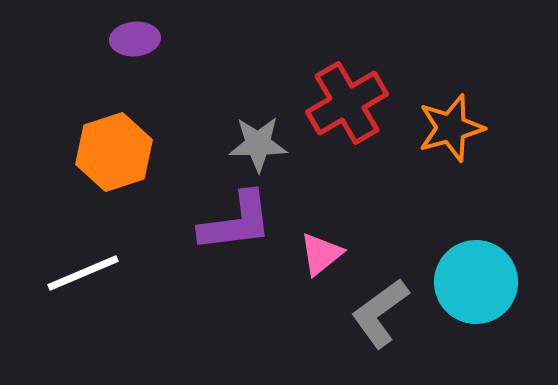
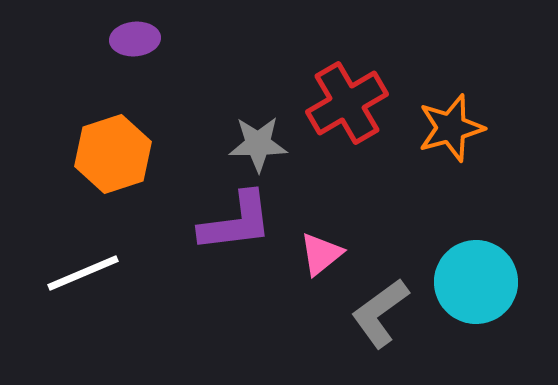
orange hexagon: moved 1 px left, 2 px down
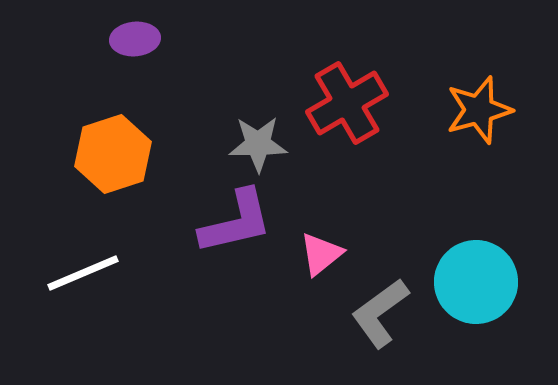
orange star: moved 28 px right, 18 px up
purple L-shape: rotated 6 degrees counterclockwise
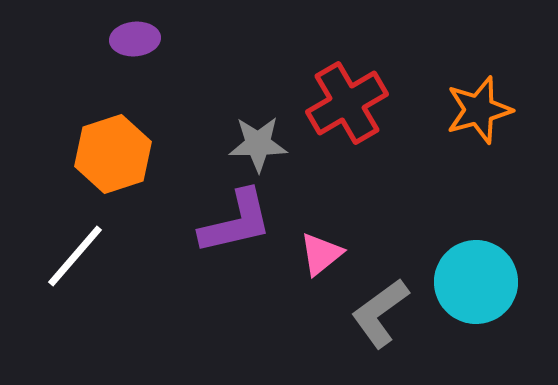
white line: moved 8 px left, 17 px up; rotated 26 degrees counterclockwise
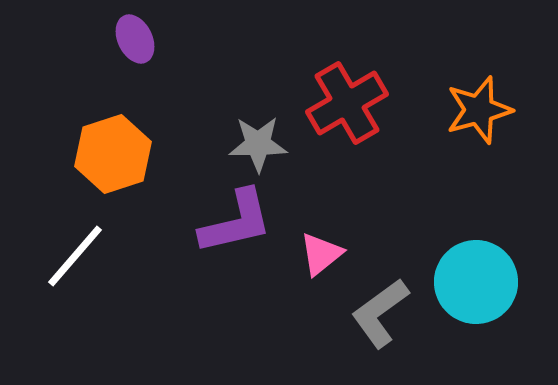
purple ellipse: rotated 69 degrees clockwise
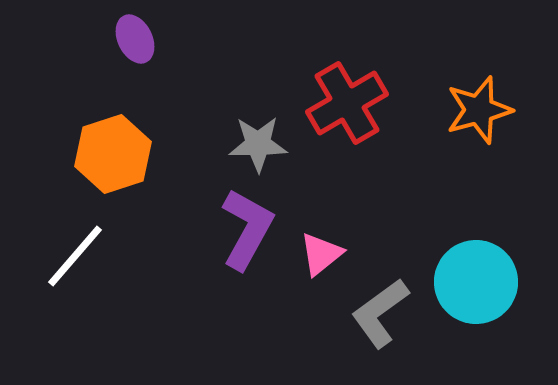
purple L-shape: moved 11 px right, 7 px down; rotated 48 degrees counterclockwise
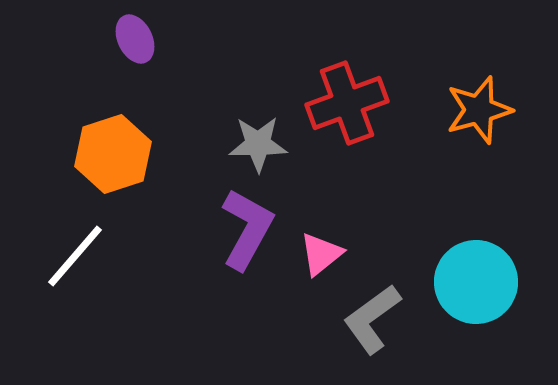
red cross: rotated 10 degrees clockwise
gray L-shape: moved 8 px left, 6 px down
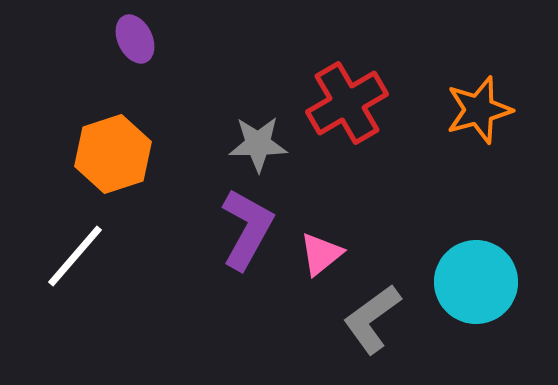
red cross: rotated 10 degrees counterclockwise
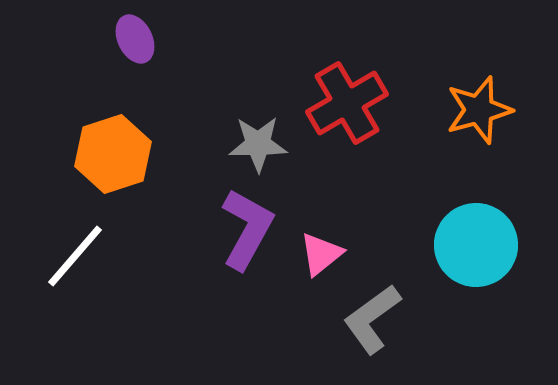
cyan circle: moved 37 px up
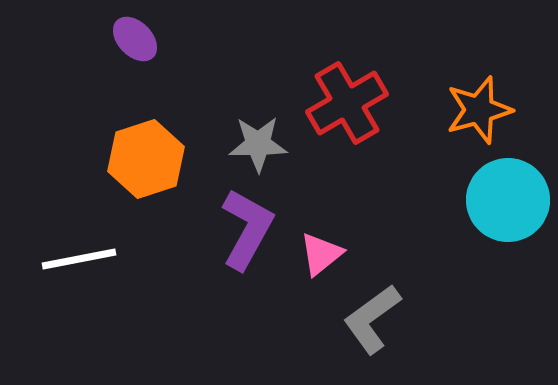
purple ellipse: rotated 18 degrees counterclockwise
orange hexagon: moved 33 px right, 5 px down
cyan circle: moved 32 px right, 45 px up
white line: moved 4 px right, 3 px down; rotated 38 degrees clockwise
